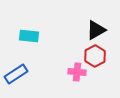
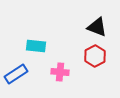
black triangle: moved 1 px right, 3 px up; rotated 50 degrees clockwise
cyan rectangle: moved 7 px right, 10 px down
pink cross: moved 17 px left
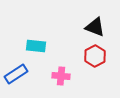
black triangle: moved 2 px left
pink cross: moved 1 px right, 4 px down
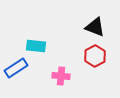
blue rectangle: moved 6 px up
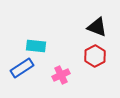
black triangle: moved 2 px right
blue rectangle: moved 6 px right
pink cross: moved 1 px up; rotated 30 degrees counterclockwise
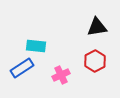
black triangle: rotated 30 degrees counterclockwise
red hexagon: moved 5 px down
